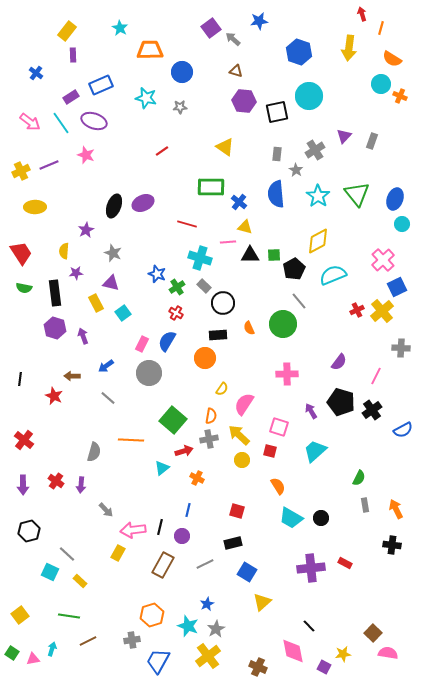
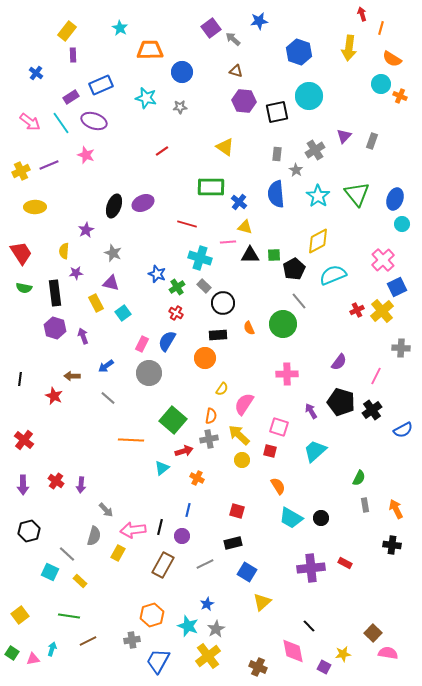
gray semicircle at (94, 452): moved 84 px down
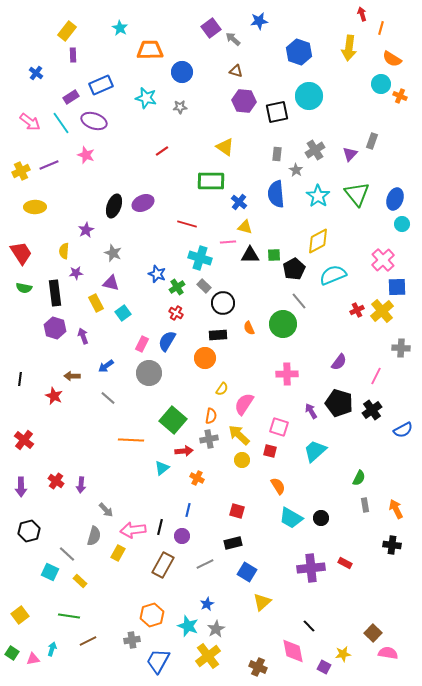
purple triangle at (344, 136): moved 6 px right, 18 px down
green rectangle at (211, 187): moved 6 px up
blue square at (397, 287): rotated 24 degrees clockwise
black pentagon at (341, 402): moved 2 px left, 1 px down
red arrow at (184, 451): rotated 12 degrees clockwise
purple arrow at (23, 485): moved 2 px left, 2 px down
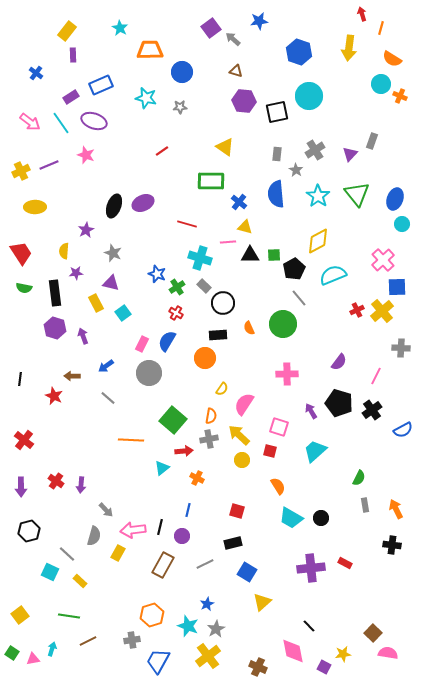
gray line at (299, 301): moved 3 px up
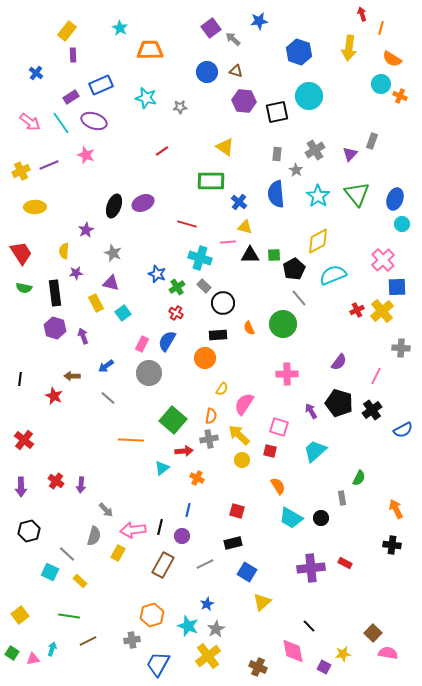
blue circle at (182, 72): moved 25 px right
gray rectangle at (365, 505): moved 23 px left, 7 px up
blue trapezoid at (158, 661): moved 3 px down
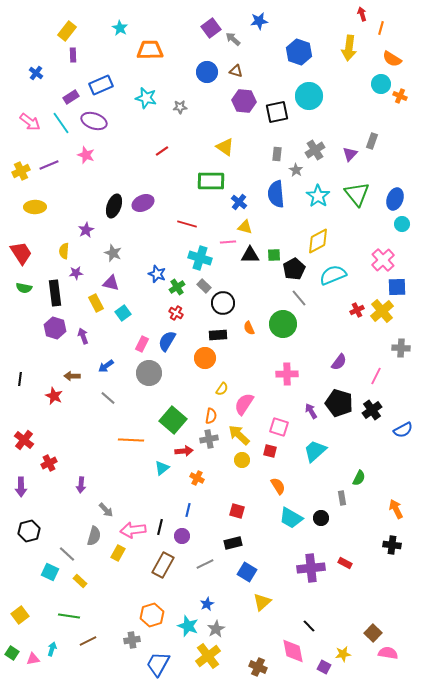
red cross at (56, 481): moved 7 px left, 18 px up; rotated 28 degrees clockwise
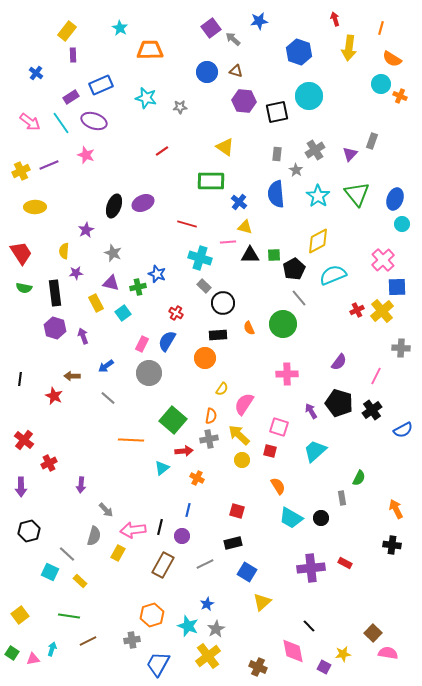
red arrow at (362, 14): moved 27 px left, 5 px down
green cross at (177, 287): moved 39 px left; rotated 21 degrees clockwise
